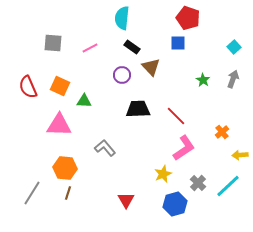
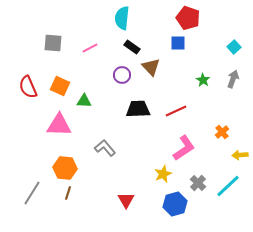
red line: moved 5 px up; rotated 70 degrees counterclockwise
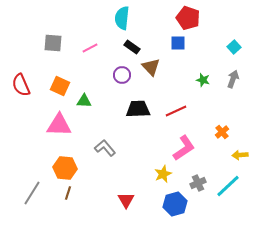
green star: rotated 16 degrees counterclockwise
red semicircle: moved 7 px left, 2 px up
gray cross: rotated 21 degrees clockwise
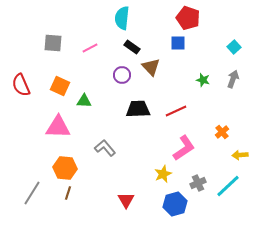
pink triangle: moved 1 px left, 2 px down
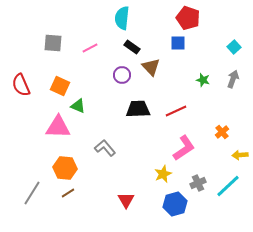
green triangle: moved 6 px left, 5 px down; rotated 21 degrees clockwise
brown line: rotated 40 degrees clockwise
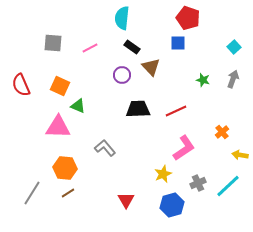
yellow arrow: rotated 14 degrees clockwise
blue hexagon: moved 3 px left, 1 px down
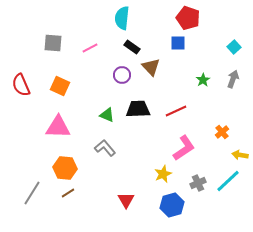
green star: rotated 24 degrees clockwise
green triangle: moved 29 px right, 9 px down
cyan line: moved 5 px up
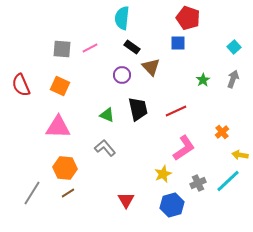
gray square: moved 9 px right, 6 px down
black trapezoid: rotated 80 degrees clockwise
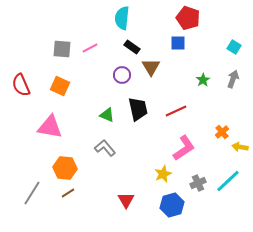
cyan square: rotated 16 degrees counterclockwise
brown triangle: rotated 12 degrees clockwise
pink triangle: moved 8 px left; rotated 8 degrees clockwise
yellow arrow: moved 8 px up
